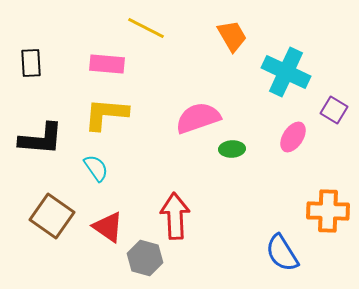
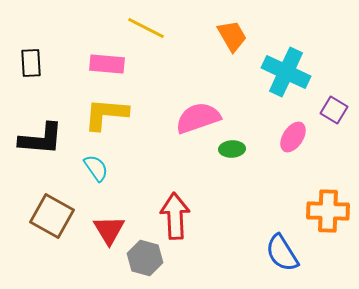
brown square: rotated 6 degrees counterclockwise
red triangle: moved 1 px right, 3 px down; rotated 24 degrees clockwise
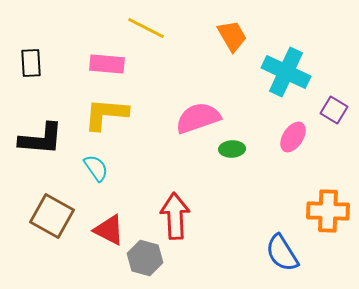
red triangle: rotated 32 degrees counterclockwise
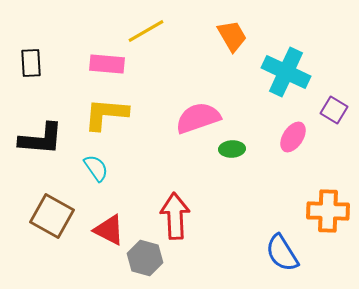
yellow line: moved 3 px down; rotated 57 degrees counterclockwise
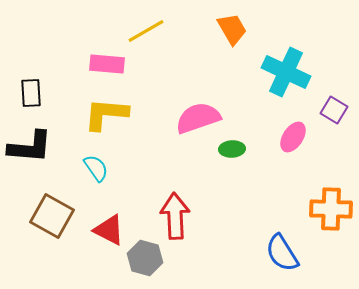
orange trapezoid: moved 7 px up
black rectangle: moved 30 px down
black L-shape: moved 11 px left, 8 px down
orange cross: moved 3 px right, 2 px up
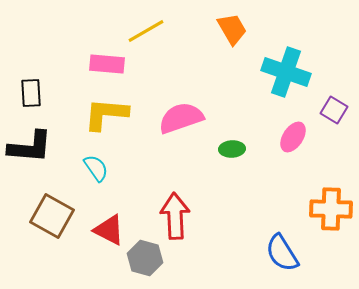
cyan cross: rotated 6 degrees counterclockwise
pink semicircle: moved 17 px left
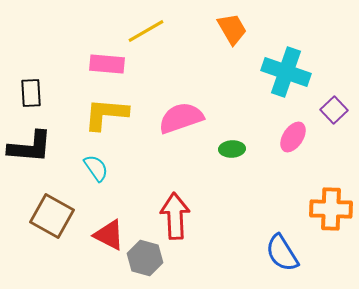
purple square: rotated 16 degrees clockwise
red triangle: moved 5 px down
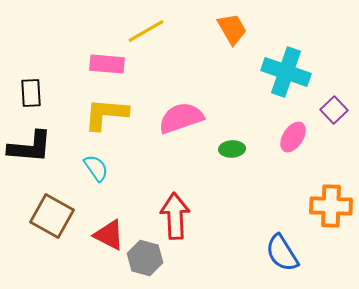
orange cross: moved 3 px up
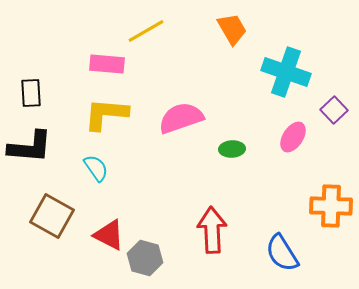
red arrow: moved 37 px right, 14 px down
